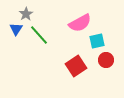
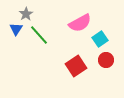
cyan square: moved 3 px right, 2 px up; rotated 21 degrees counterclockwise
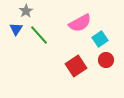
gray star: moved 3 px up
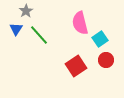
pink semicircle: rotated 105 degrees clockwise
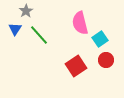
blue triangle: moved 1 px left
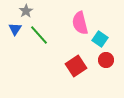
cyan square: rotated 21 degrees counterclockwise
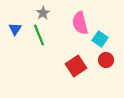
gray star: moved 17 px right, 2 px down
green line: rotated 20 degrees clockwise
